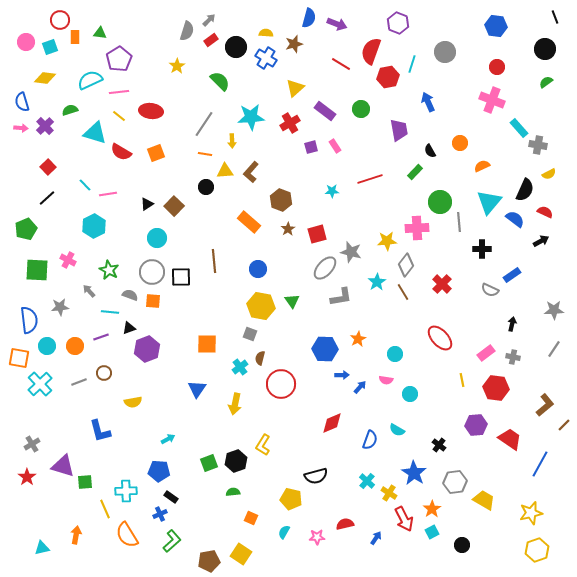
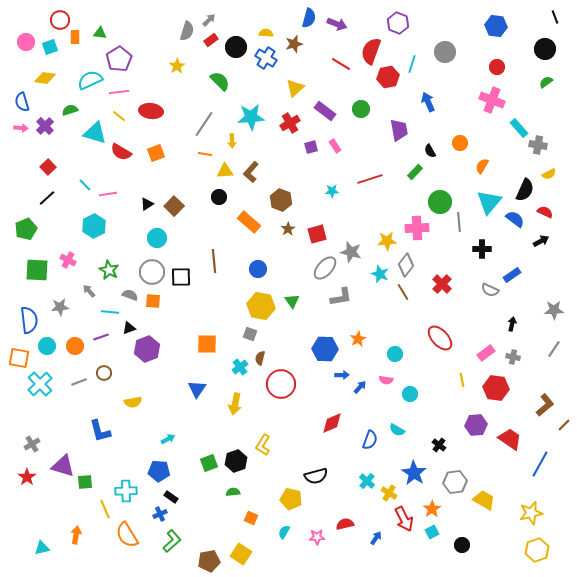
orange semicircle at (482, 166): rotated 35 degrees counterclockwise
black circle at (206, 187): moved 13 px right, 10 px down
cyan star at (377, 282): moved 3 px right, 8 px up; rotated 18 degrees counterclockwise
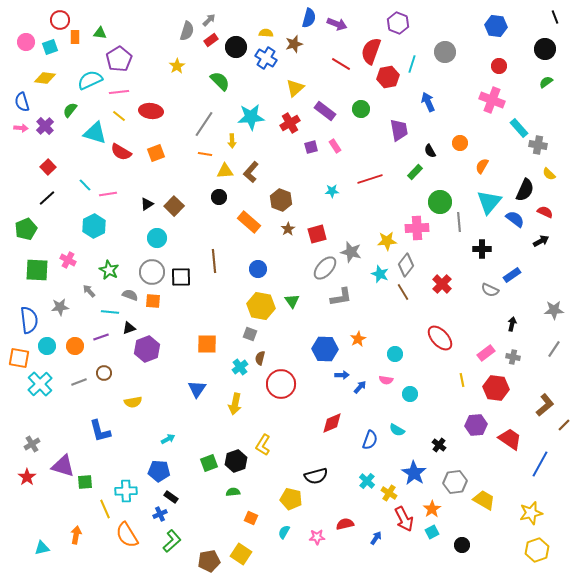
red circle at (497, 67): moved 2 px right, 1 px up
green semicircle at (70, 110): rotated 35 degrees counterclockwise
yellow semicircle at (549, 174): rotated 72 degrees clockwise
